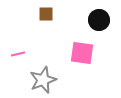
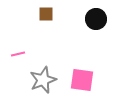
black circle: moved 3 px left, 1 px up
pink square: moved 27 px down
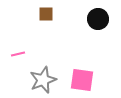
black circle: moved 2 px right
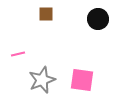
gray star: moved 1 px left
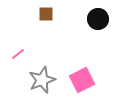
pink line: rotated 24 degrees counterclockwise
pink square: rotated 35 degrees counterclockwise
